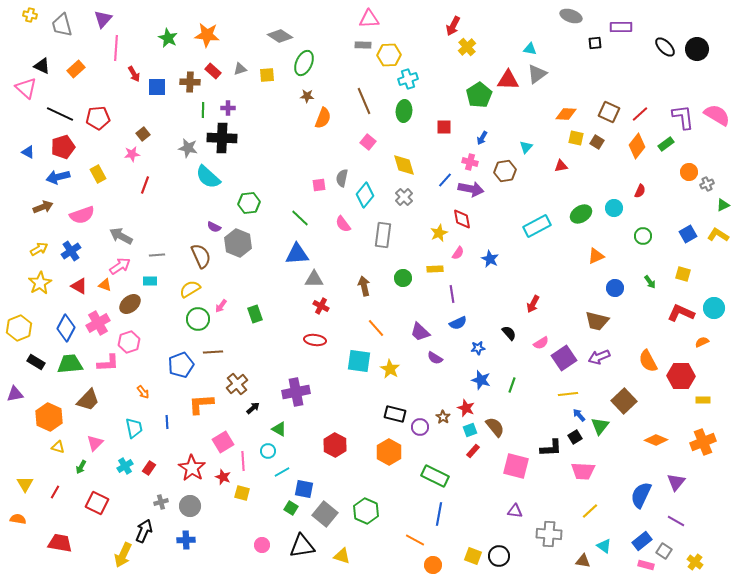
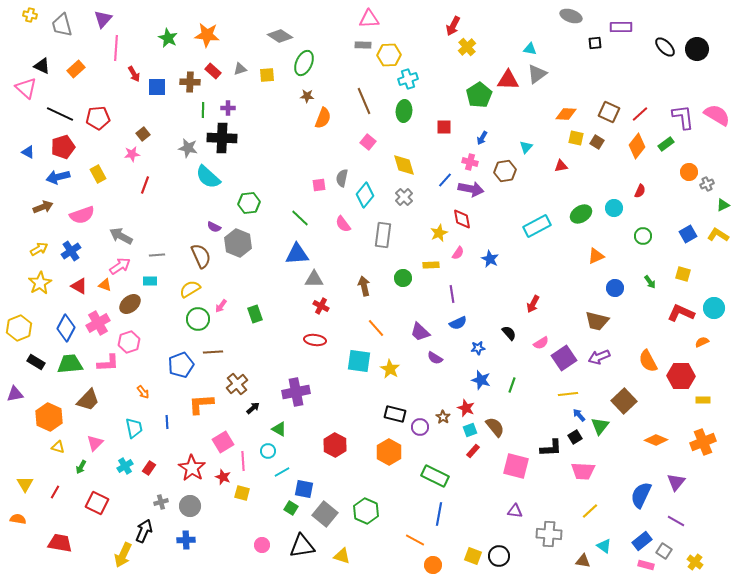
yellow rectangle at (435, 269): moved 4 px left, 4 px up
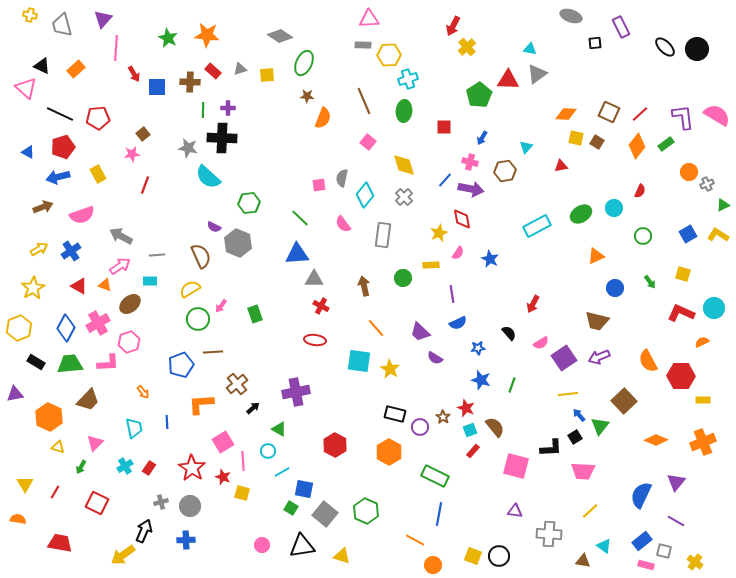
purple rectangle at (621, 27): rotated 65 degrees clockwise
yellow star at (40, 283): moved 7 px left, 5 px down
gray square at (664, 551): rotated 21 degrees counterclockwise
yellow arrow at (123, 555): rotated 30 degrees clockwise
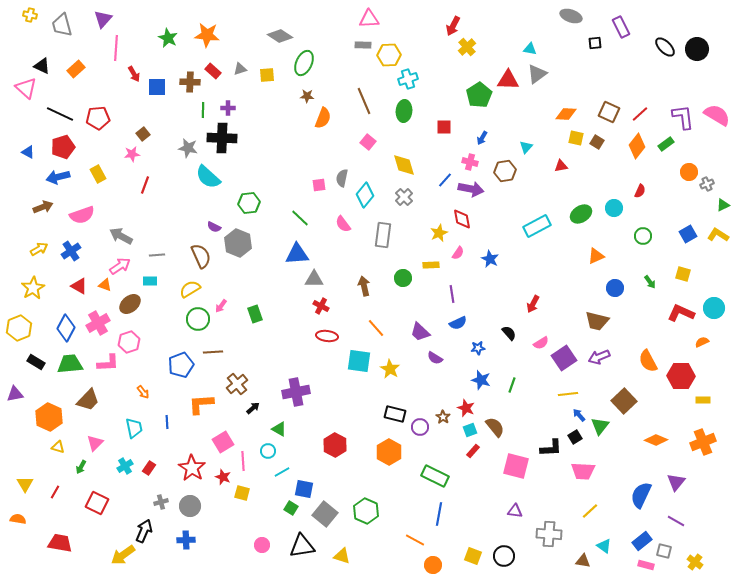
red ellipse at (315, 340): moved 12 px right, 4 px up
black circle at (499, 556): moved 5 px right
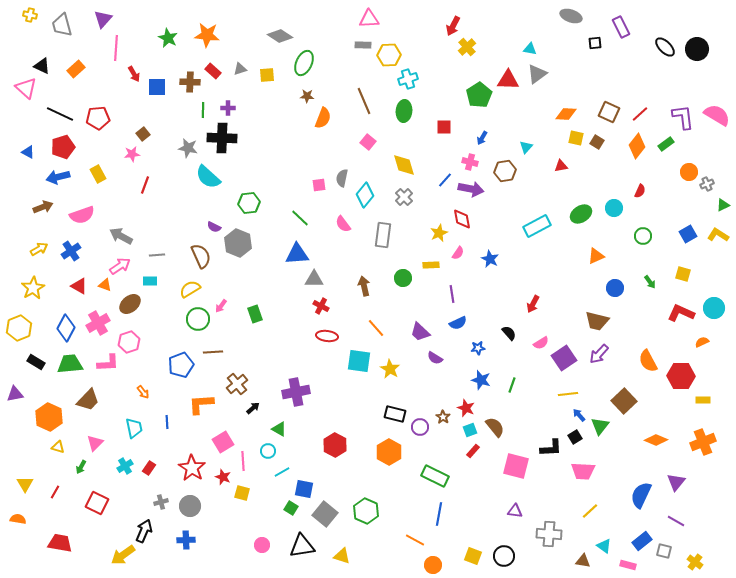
purple arrow at (599, 357): moved 3 px up; rotated 25 degrees counterclockwise
pink rectangle at (646, 565): moved 18 px left
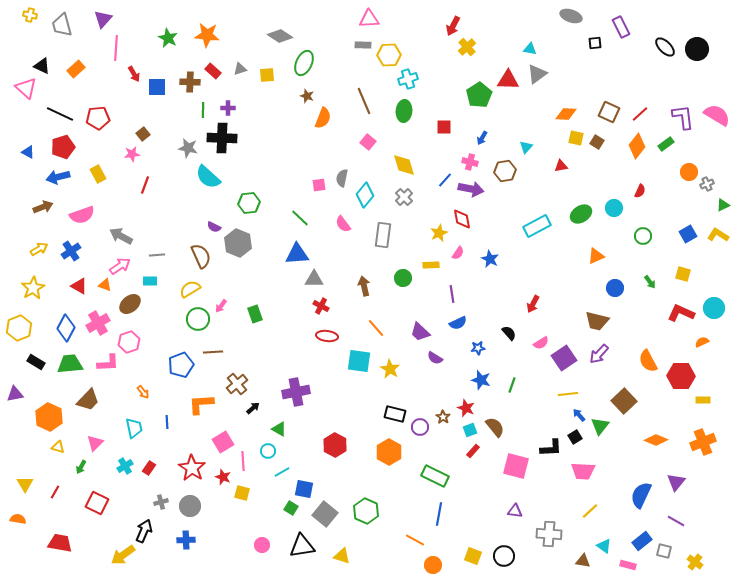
brown star at (307, 96): rotated 16 degrees clockwise
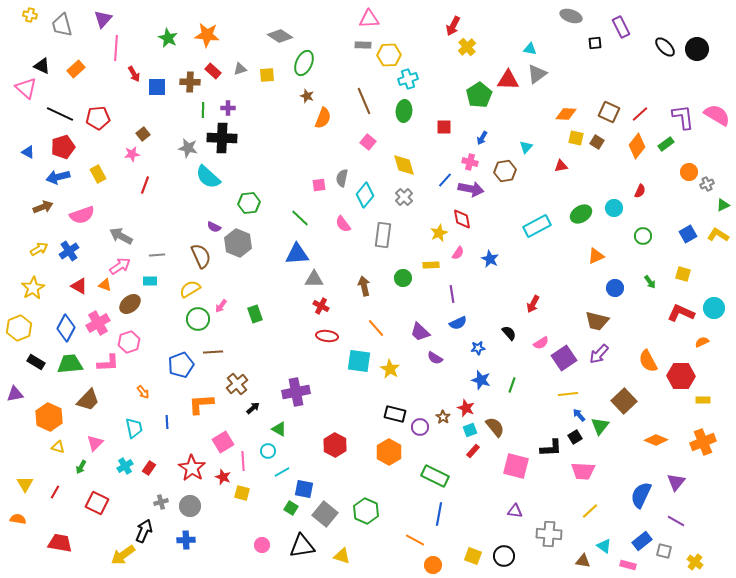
blue cross at (71, 251): moved 2 px left
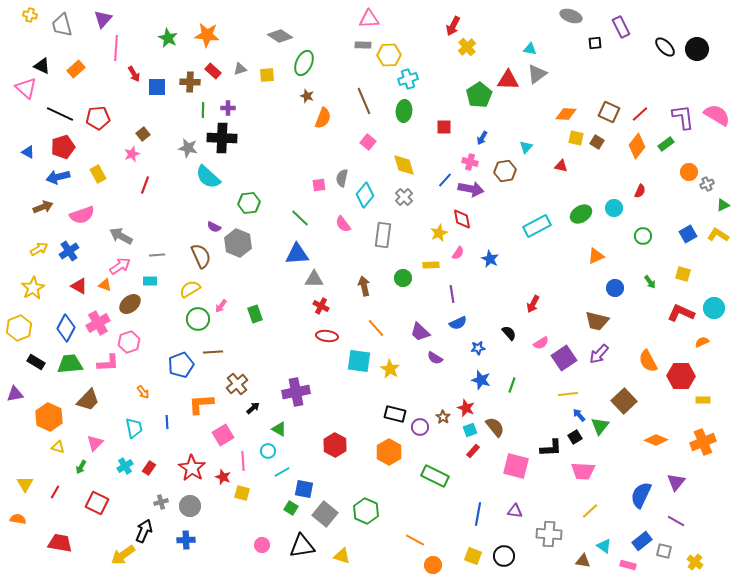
pink star at (132, 154): rotated 14 degrees counterclockwise
red triangle at (561, 166): rotated 24 degrees clockwise
pink square at (223, 442): moved 7 px up
blue line at (439, 514): moved 39 px right
